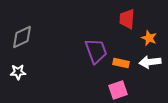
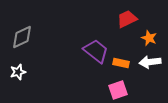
red trapezoid: rotated 60 degrees clockwise
purple trapezoid: rotated 32 degrees counterclockwise
white star: rotated 14 degrees counterclockwise
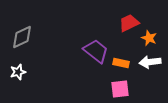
red trapezoid: moved 2 px right, 4 px down
pink square: moved 2 px right, 1 px up; rotated 12 degrees clockwise
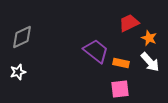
white arrow: rotated 125 degrees counterclockwise
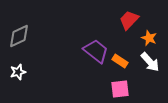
red trapezoid: moved 3 px up; rotated 20 degrees counterclockwise
gray diamond: moved 3 px left, 1 px up
orange rectangle: moved 1 px left, 2 px up; rotated 21 degrees clockwise
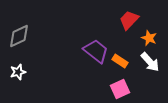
pink square: rotated 18 degrees counterclockwise
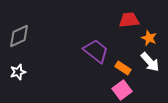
red trapezoid: rotated 40 degrees clockwise
orange rectangle: moved 3 px right, 7 px down
pink square: moved 2 px right, 1 px down; rotated 12 degrees counterclockwise
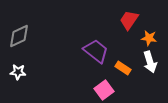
red trapezoid: rotated 50 degrees counterclockwise
orange star: rotated 14 degrees counterclockwise
white arrow: rotated 25 degrees clockwise
white star: rotated 21 degrees clockwise
pink square: moved 18 px left
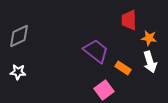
red trapezoid: rotated 35 degrees counterclockwise
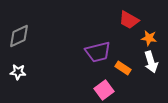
red trapezoid: rotated 60 degrees counterclockwise
purple trapezoid: moved 2 px right, 1 px down; rotated 128 degrees clockwise
white arrow: moved 1 px right
